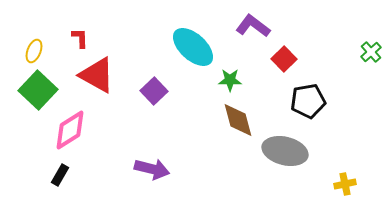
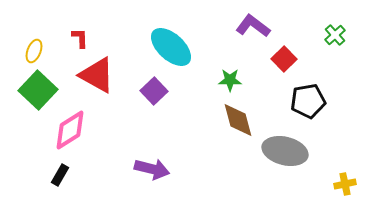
cyan ellipse: moved 22 px left
green cross: moved 36 px left, 17 px up
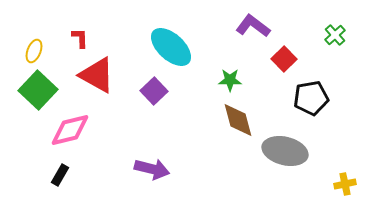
black pentagon: moved 3 px right, 3 px up
pink diamond: rotated 18 degrees clockwise
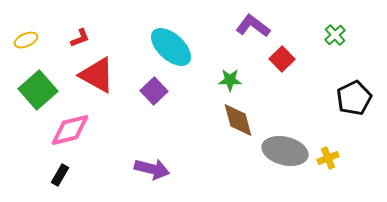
red L-shape: rotated 70 degrees clockwise
yellow ellipse: moved 8 px left, 11 px up; rotated 45 degrees clockwise
red square: moved 2 px left
green square: rotated 6 degrees clockwise
black pentagon: moved 43 px right; rotated 16 degrees counterclockwise
yellow cross: moved 17 px left, 26 px up; rotated 10 degrees counterclockwise
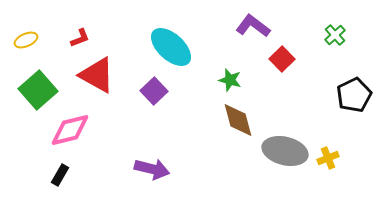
green star: rotated 15 degrees clockwise
black pentagon: moved 3 px up
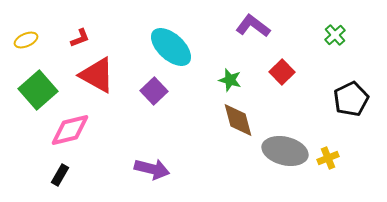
red square: moved 13 px down
black pentagon: moved 3 px left, 4 px down
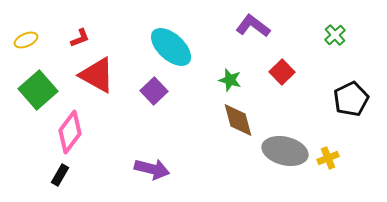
pink diamond: moved 2 px down; rotated 39 degrees counterclockwise
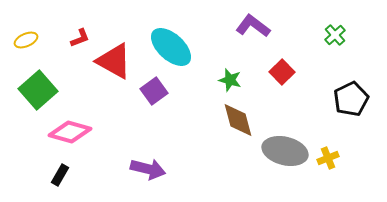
red triangle: moved 17 px right, 14 px up
purple square: rotated 8 degrees clockwise
pink diamond: rotated 69 degrees clockwise
purple arrow: moved 4 px left
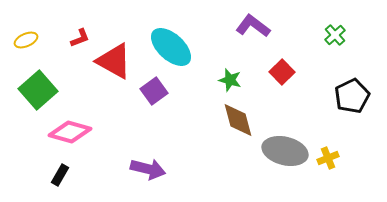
black pentagon: moved 1 px right, 3 px up
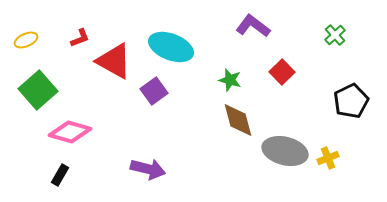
cyan ellipse: rotated 21 degrees counterclockwise
black pentagon: moved 1 px left, 5 px down
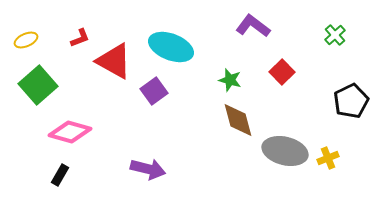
green square: moved 5 px up
